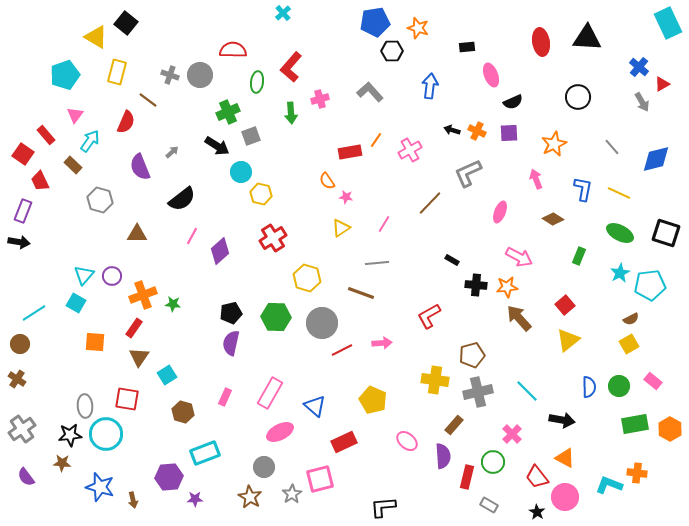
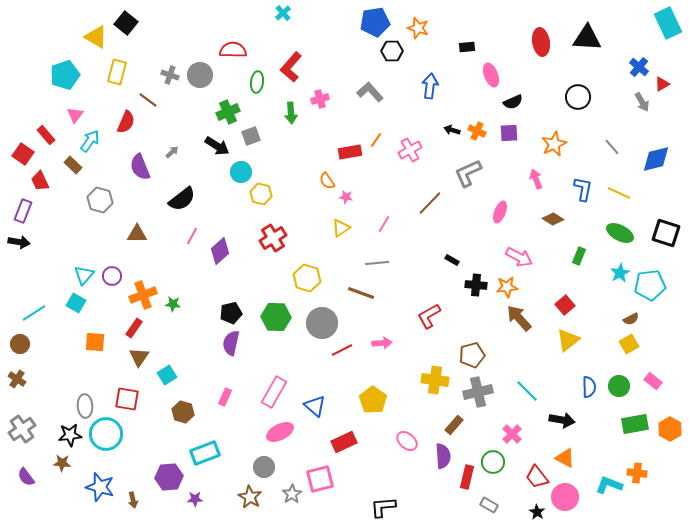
pink rectangle at (270, 393): moved 4 px right, 1 px up
yellow pentagon at (373, 400): rotated 12 degrees clockwise
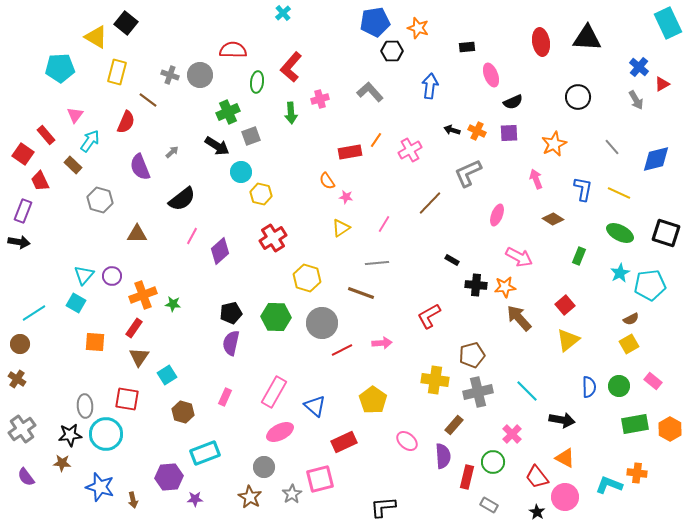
cyan pentagon at (65, 75): moved 5 px left, 7 px up; rotated 16 degrees clockwise
gray arrow at (642, 102): moved 6 px left, 2 px up
pink ellipse at (500, 212): moved 3 px left, 3 px down
orange star at (507, 287): moved 2 px left
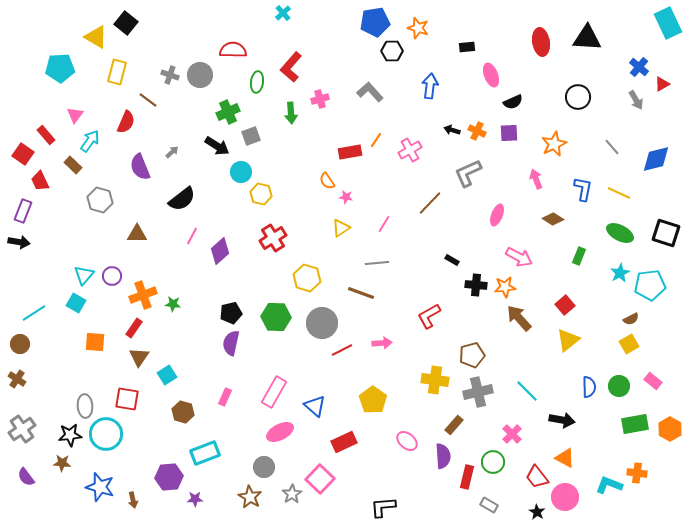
pink square at (320, 479): rotated 32 degrees counterclockwise
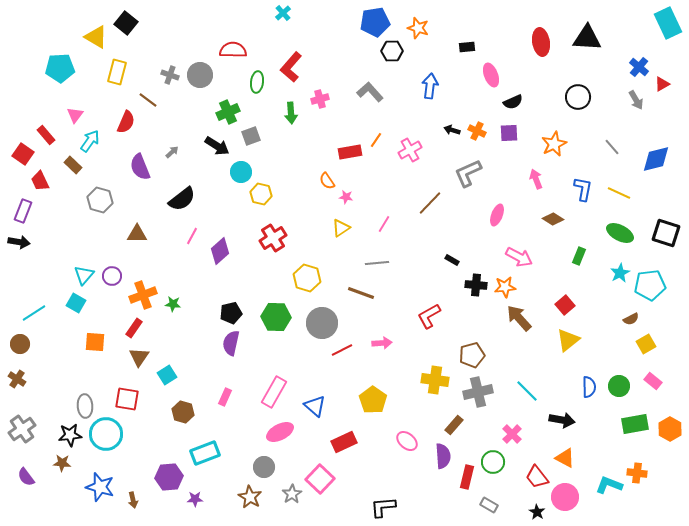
yellow square at (629, 344): moved 17 px right
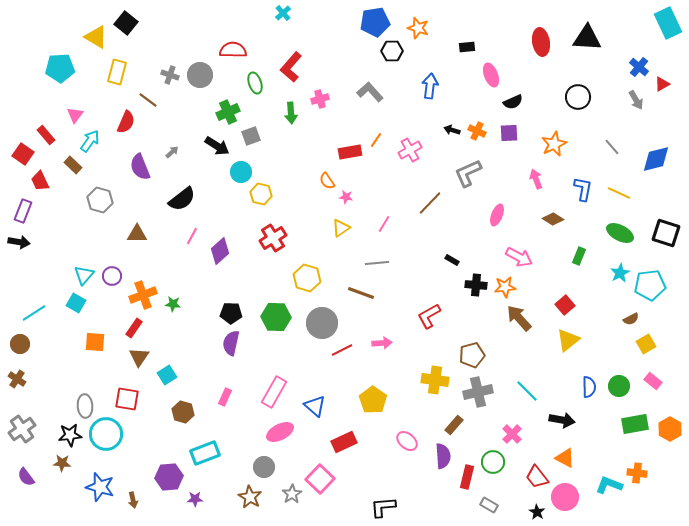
green ellipse at (257, 82): moved 2 px left, 1 px down; rotated 25 degrees counterclockwise
black pentagon at (231, 313): rotated 15 degrees clockwise
